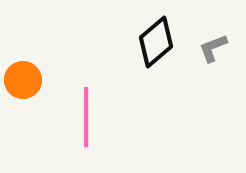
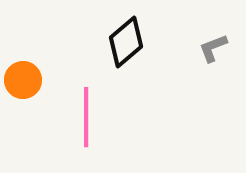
black diamond: moved 30 px left
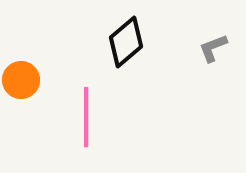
orange circle: moved 2 px left
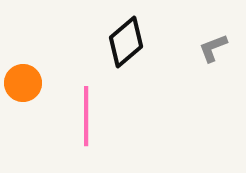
orange circle: moved 2 px right, 3 px down
pink line: moved 1 px up
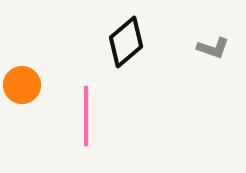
gray L-shape: rotated 140 degrees counterclockwise
orange circle: moved 1 px left, 2 px down
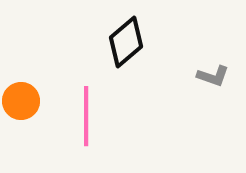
gray L-shape: moved 28 px down
orange circle: moved 1 px left, 16 px down
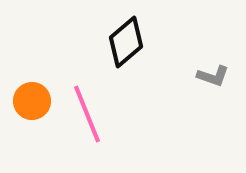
orange circle: moved 11 px right
pink line: moved 1 px right, 2 px up; rotated 22 degrees counterclockwise
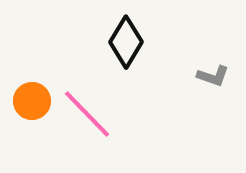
black diamond: rotated 18 degrees counterclockwise
pink line: rotated 22 degrees counterclockwise
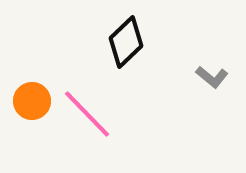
black diamond: rotated 15 degrees clockwise
gray L-shape: moved 1 px left, 1 px down; rotated 20 degrees clockwise
